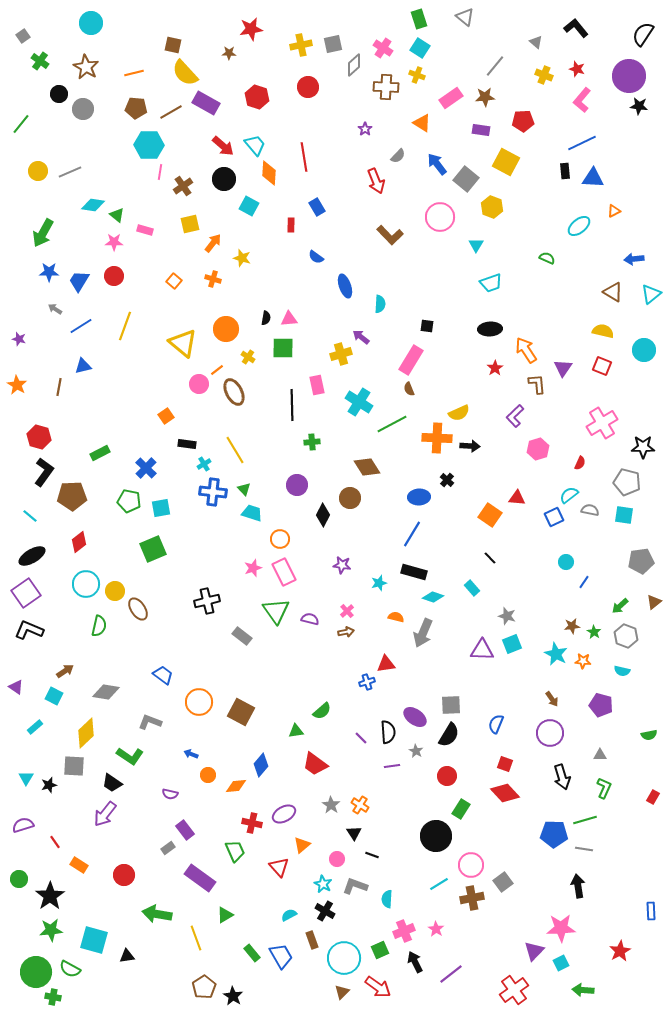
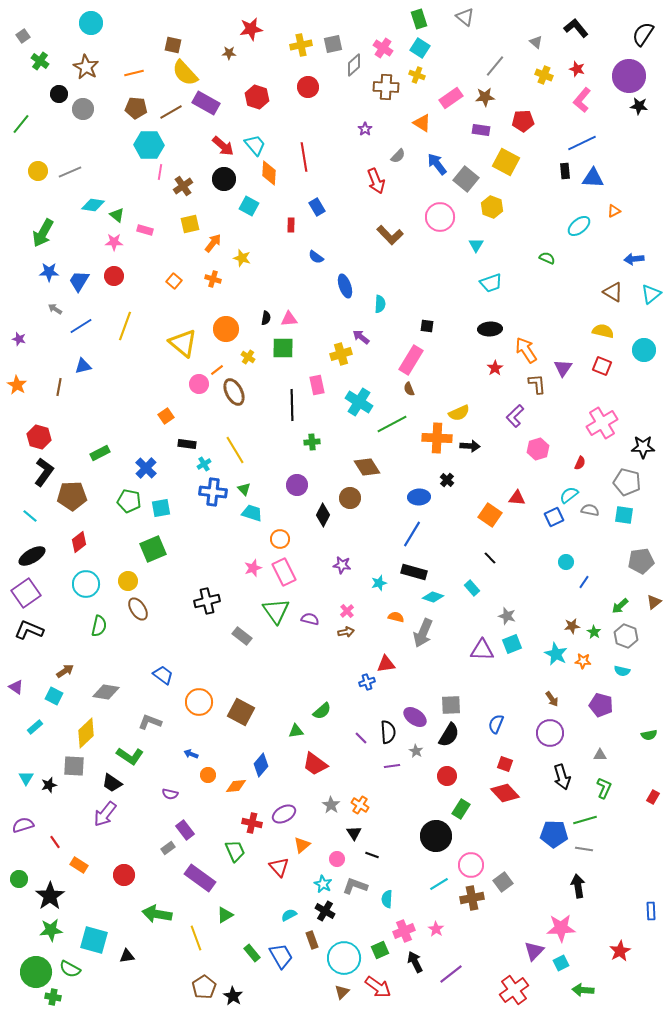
yellow circle at (115, 591): moved 13 px right, 10 px up
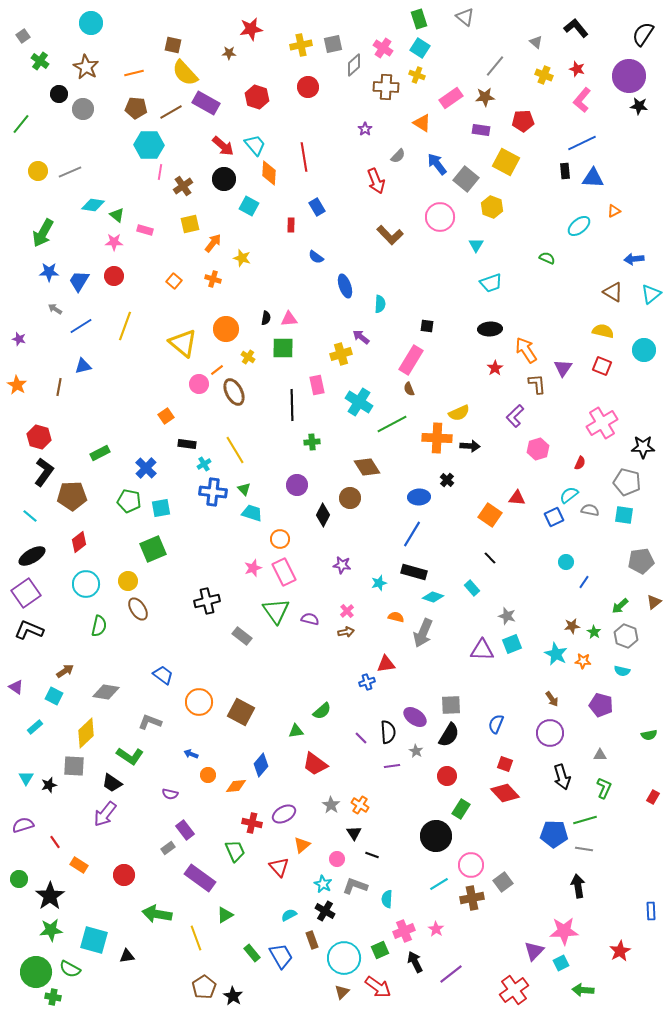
pink star at (561, 928): moved 3 px right, 3 px down
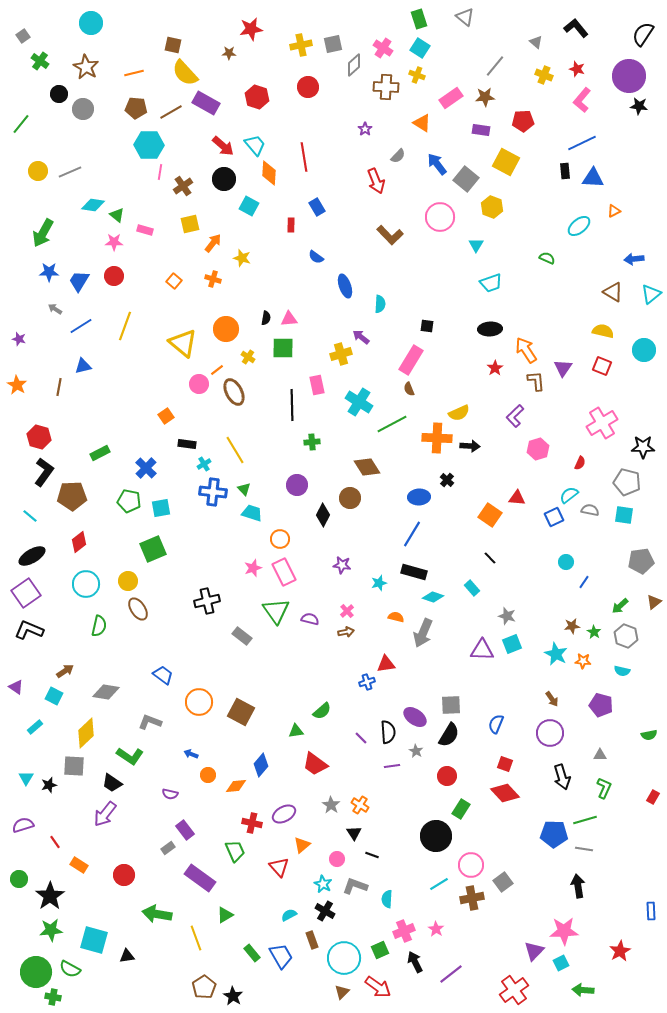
brown L-shape at (537, 384): moved 1 px left, 3 px up
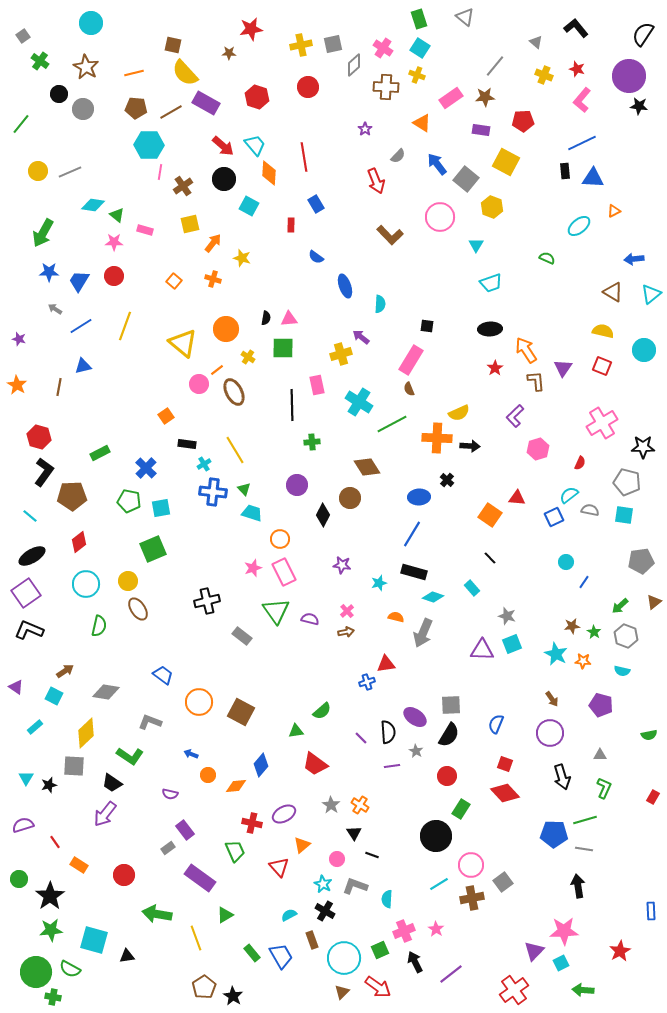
blue rectangle at (317, 207): moved 1 px left, 3 px up
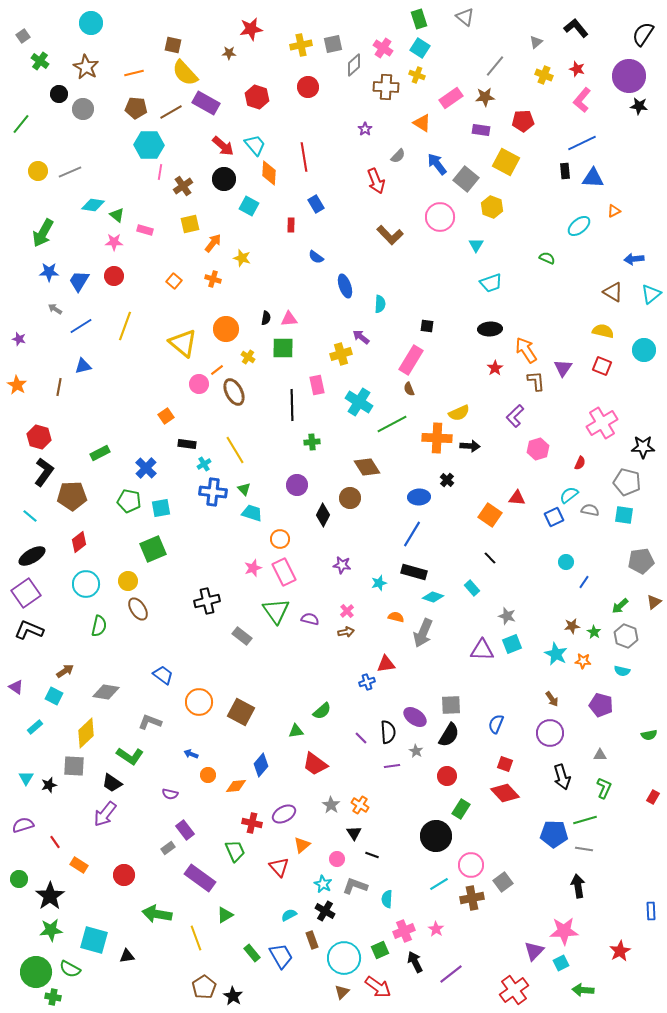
gray triangle at (536, 42): rotated 40 degrees clockwise
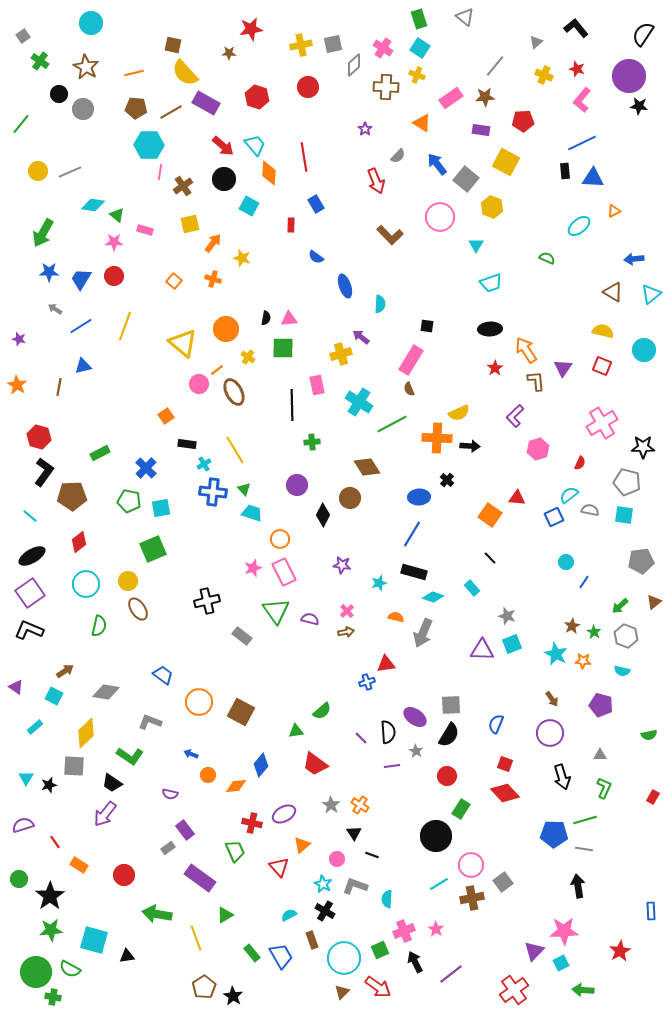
blue trapezoid at (79, 281): moved 2 px right, 2 px up
purple square at (26, 593): moved 4 px right
brown star at (572, 626): rotated 21 degrees counterclockwise
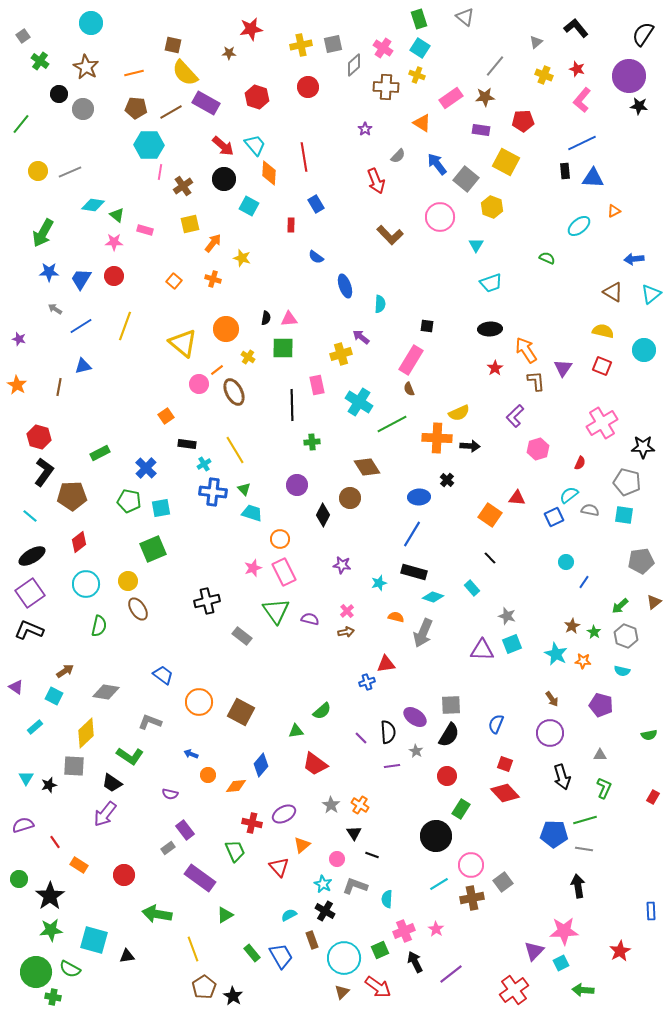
yellow line at (196, 938): moved 3 px left, 11 px down
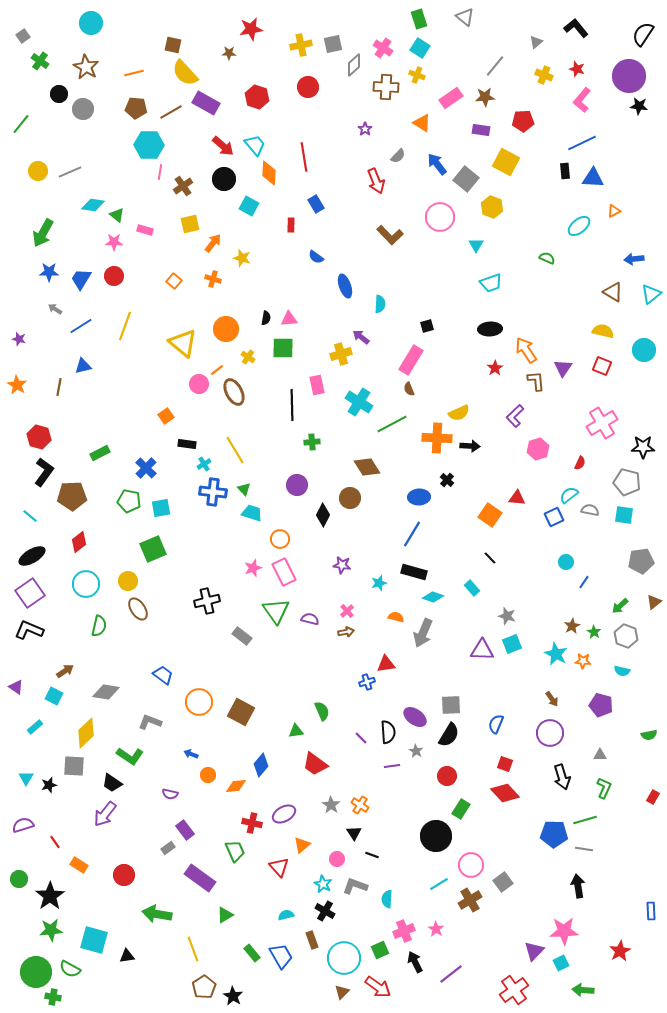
black square at (427, 326): rotated 24 degrees counterclockwise
green semicircle at (322, 711): rotated 72 degrees counterclockwise
brown cross at (472, 898): moved 2 px left, 2 px down; rotated 20 degrees counterclockwise
cyan semicircle at (289, 915): moved 3 px left; rotated 14 degrees clockwise
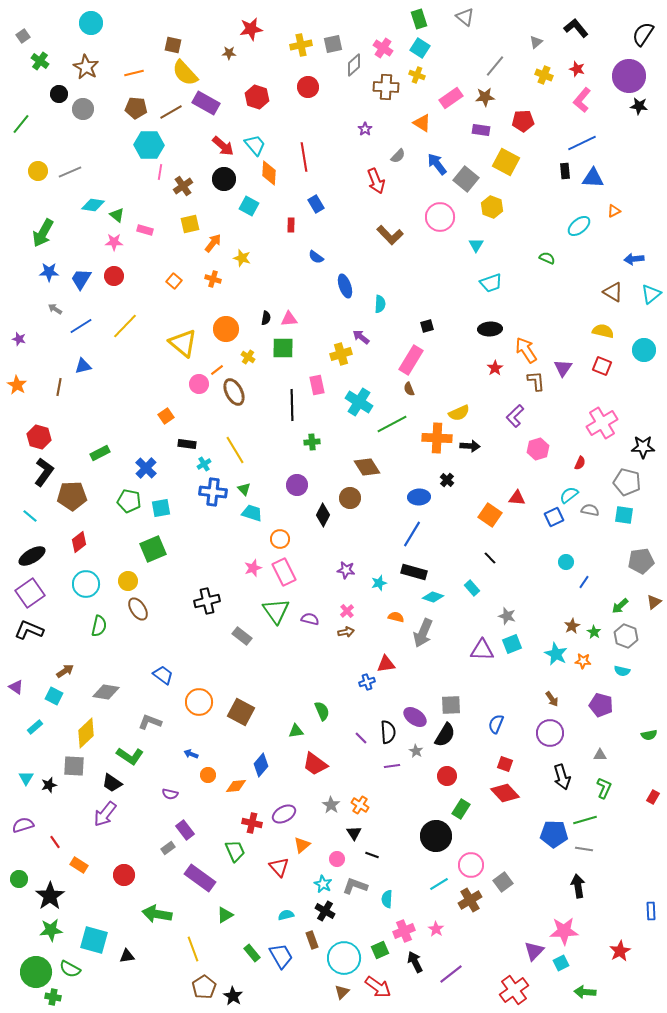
yellow line at (125, 326): rotated 24 degrees clockwise
purple star at (342, 565): moved 4 px right, 5 px down
black semicircle at (449, 735): moved 4 px left
green arrow at (583, 990): moved 2 px right, 2 px down
